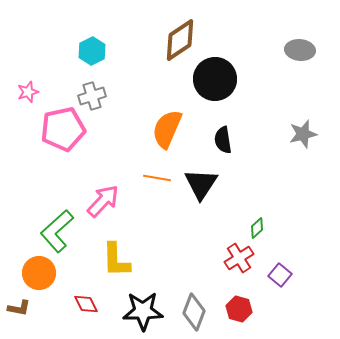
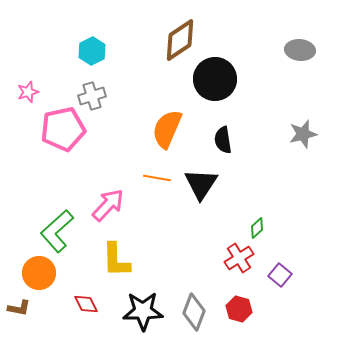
pink arrow: moved 5 px right, 4 px down
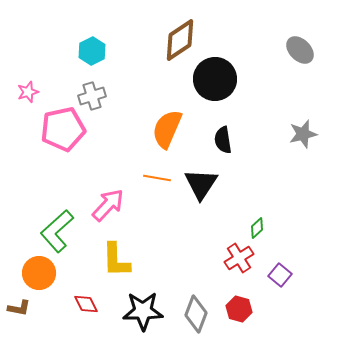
gray ellipse: rotated 40 degrees clockwise
gray diamond: moved 2 px right, 2 px down
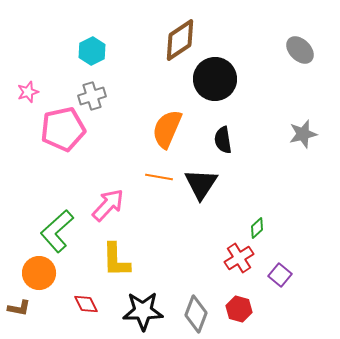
orange line: moved 2 px right, 1 px up
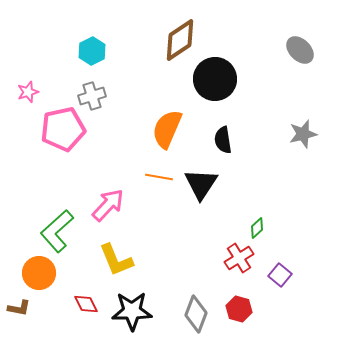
yellow L-shape: rotated 21 degrees counterclockwise
black star: moved 11 px left
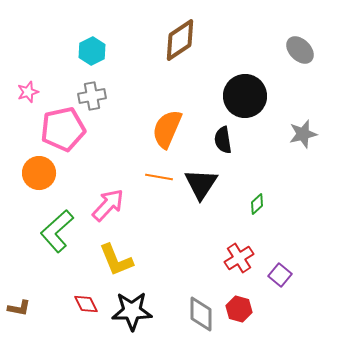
black circle: moved 30 px right, 17 px down
gray cross: rotated 8 degrees clockwise
green diamond: moved 24 px up
orange circle: moved 100 px up
gray diamond: moved 5 px right; rotated 21 degrees counterclockwise
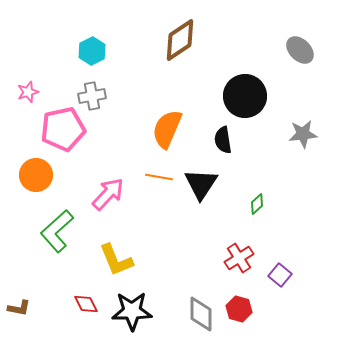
gray star: rotated 8 degrees clockwise
orange circle: moved 3 px left, 2 px down
pink arrow: moved 11 px up
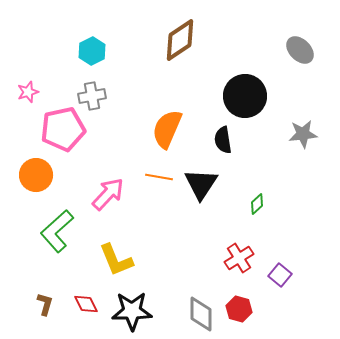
brown L-shape: moved 26 px right, 4 px up; rotated 85 degrees counterclockwise
